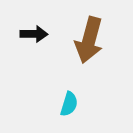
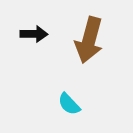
cyan semicircle: rotated 120 degrees clockwise
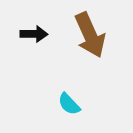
brown arrow: moved 1 px right, 5 px up; rotated 39 degrees counterclockwise
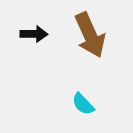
cyan semicircle: moved 14 px right
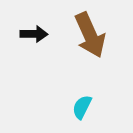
cyan semicircle: moved 1 px left, 3 px down; rotated 70 degrees clockwise
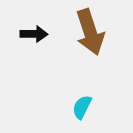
brown arrow: moved 3 px up; rotated 6 degrees clockwise
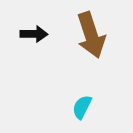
brown arrow: moved 1 px right, 3 px down
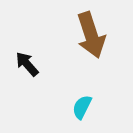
black arrow: moved 7 px left, 30 px down; rotated 132 degrees counterclockwise
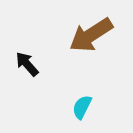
brown arrow: rotated 75 degrees clockwise
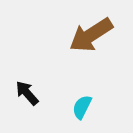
black arrow: moved 29 px down
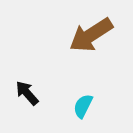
cyan semicircle: moved 1 px right, 1 px up
